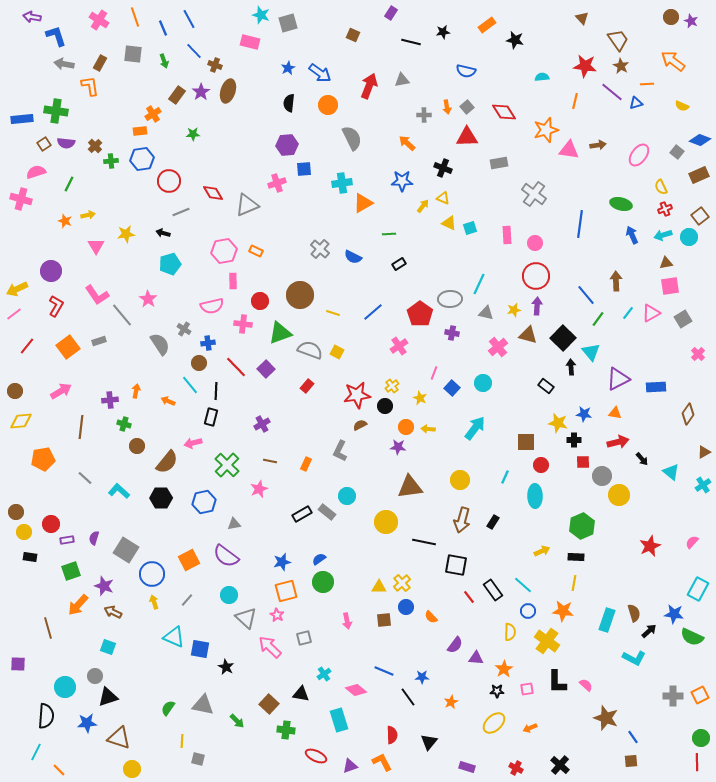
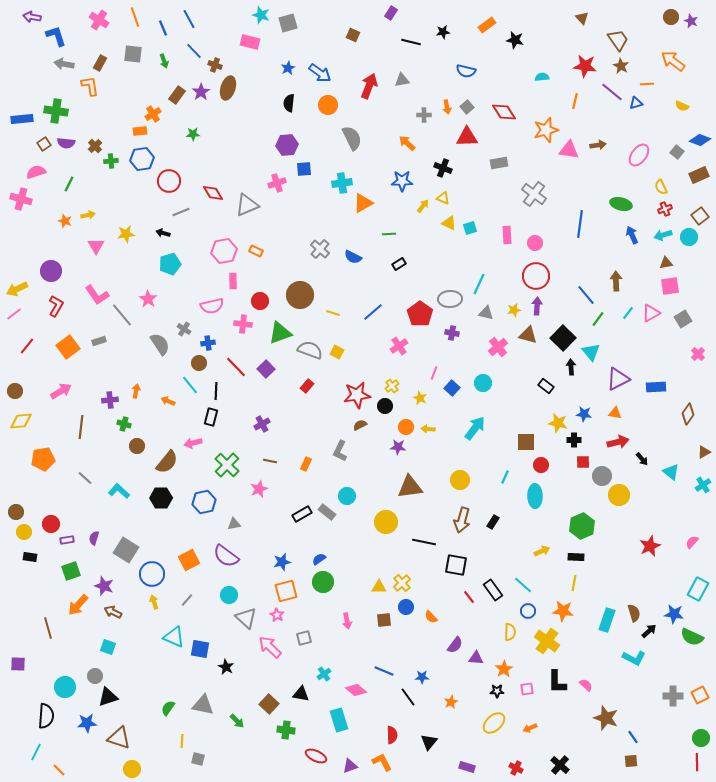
brown ellipse at (228, 91): moved 3 px up
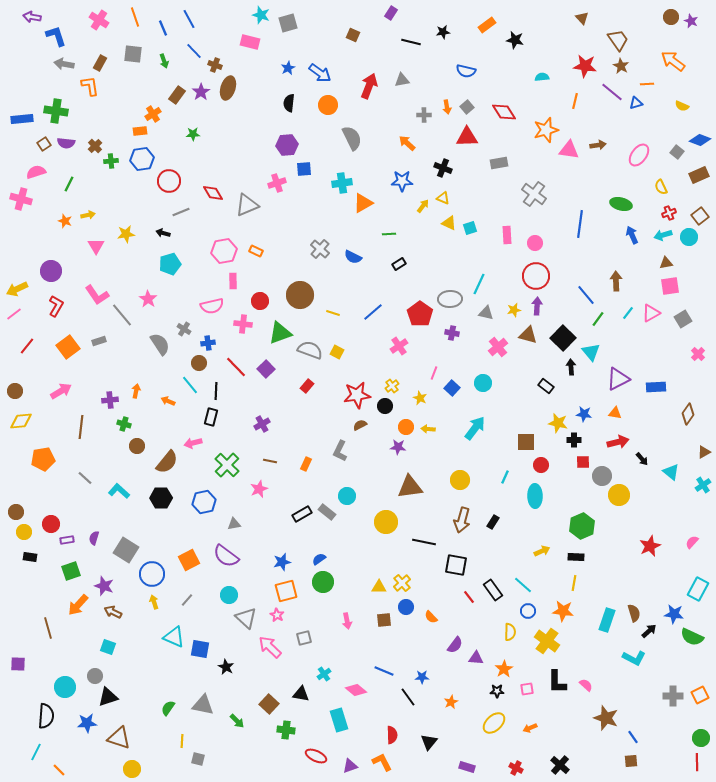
red cross at (665, 209): moved 4 px right, 4 px down
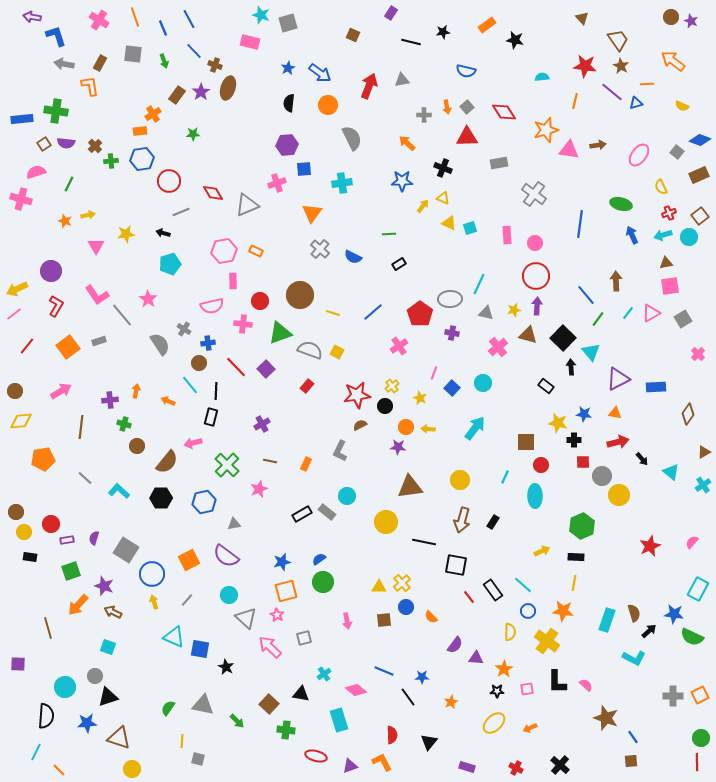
orange triangle at (363, 203): moved 51 px left, 10 px down; rotated 25 degrees counterclockwise
red ellipse at (316, 756): rotated 10 degrees counterclockwise
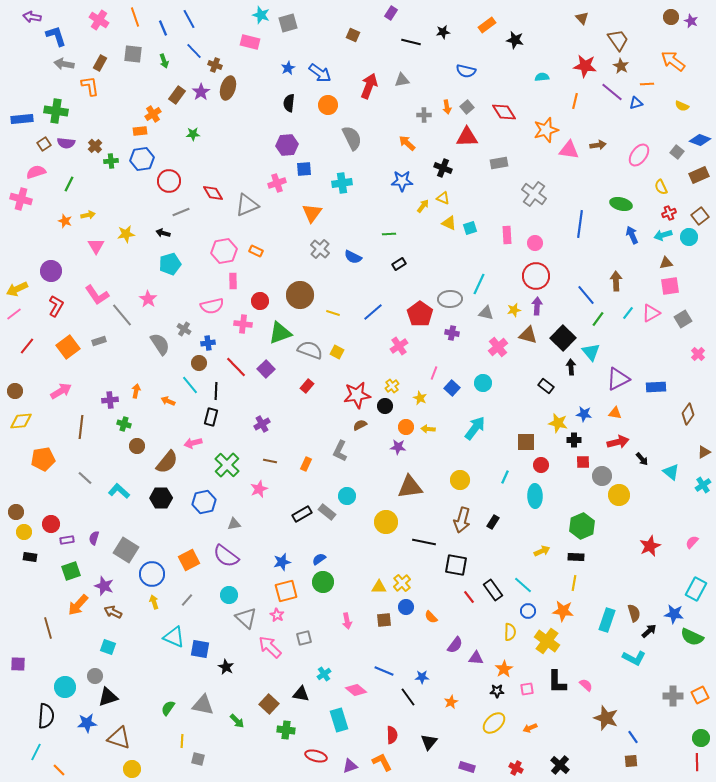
cyan rectangle at (698, 589): moved 2 px left
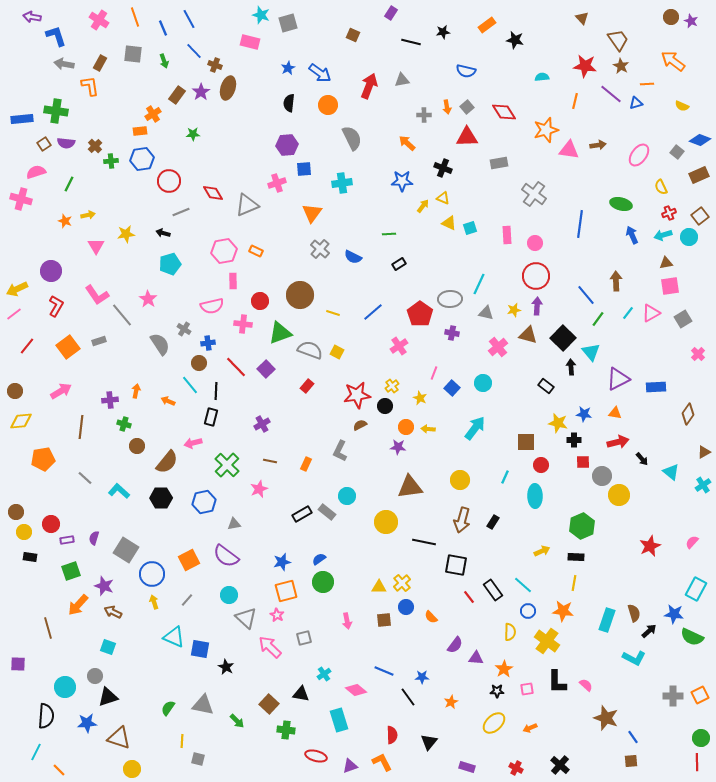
purple line at (612, 92): moved 1 px left, 2 px down
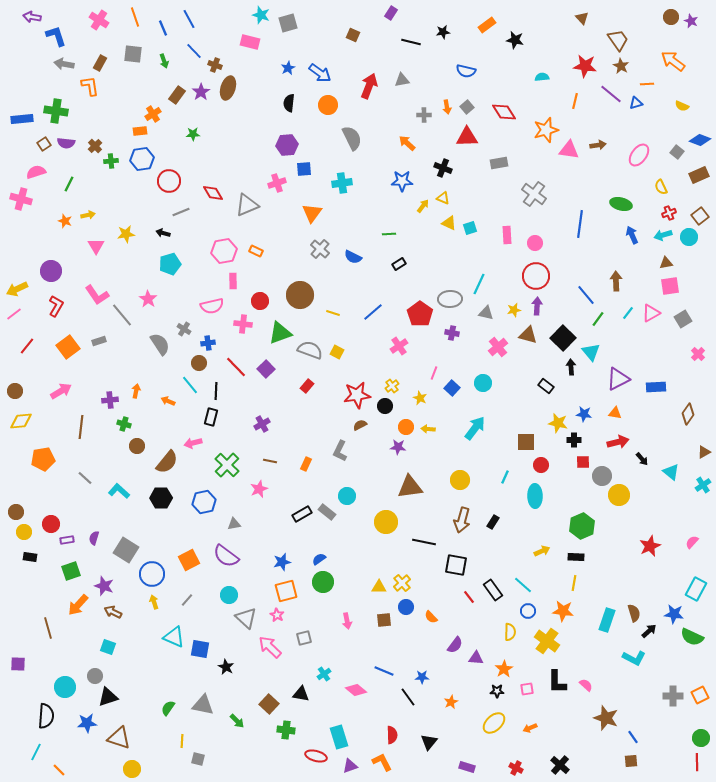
cyan rectangle at (339, 720): moved 17 px down
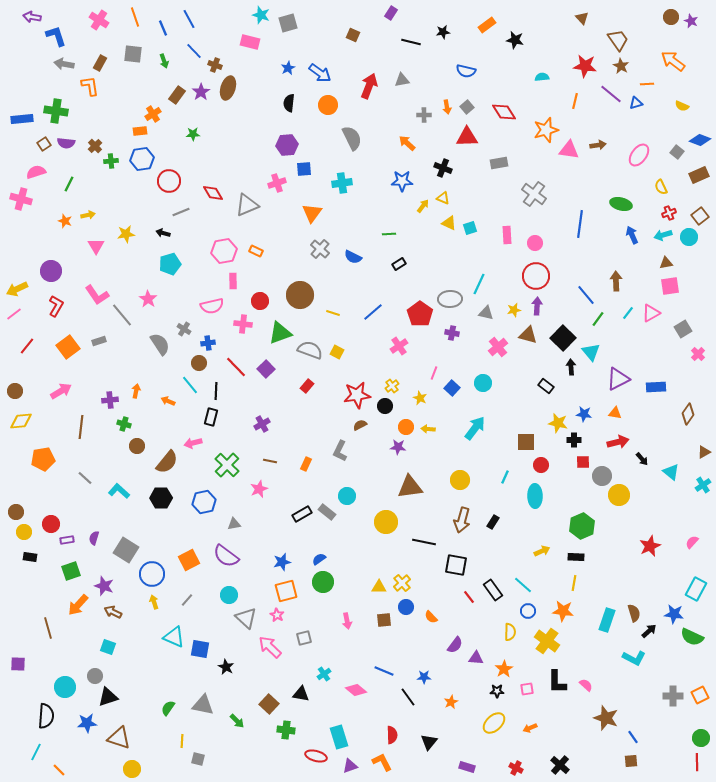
gray square at (683, 319): moved 10 px down
blue star at (422, 677): moved 2 px right
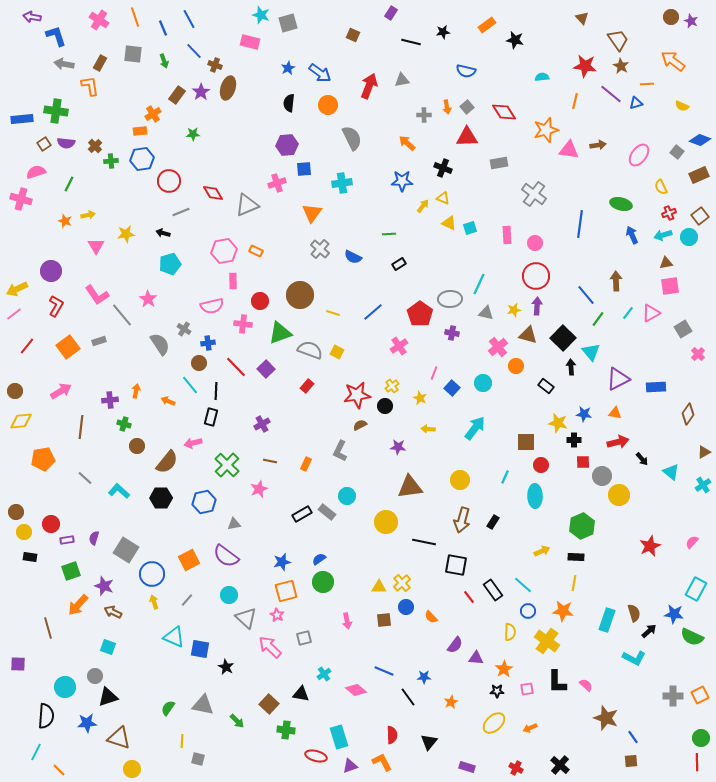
orange circle at (406, 427): moved 110 px right, 61 px up
